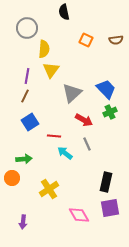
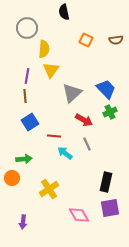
brown line: rotated 32 degrees counterclockwise
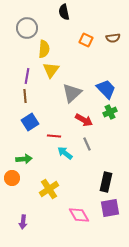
brown semicircle: moved 3 px left, 2 px up
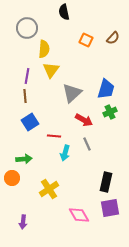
brown semicircle: rotated 40 degrees counterclockwise
blue trapezoid: rotated 60 degrees clockwise
cyan arrow: rotated 112 degrees counterclockwise
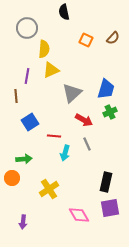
yellow triangle: rotated 30 degrees clockwise
brown line: moved 9 px left
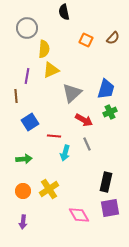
orange circle: moved 11 px right, 13 px down
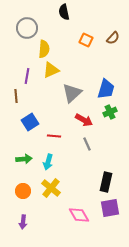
cyan arrow: moved 17 px left, 9 px down
yellow cross: moved 2 px right, 1 px up; rotated 18 degrees counterclockwise
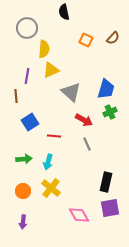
gray triangle: moved 1 px left, 1 px up; rotated 35 degrees counterclockwise
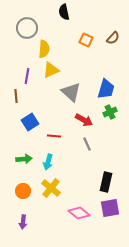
pink diamond: moved 2 px up; rotated 20 degrees counterclockwise
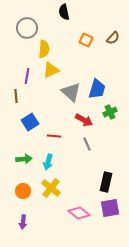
blue trapezoid: moved 9 px left
